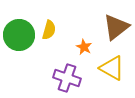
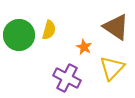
brown triangle: rotated 48 degrees counterclockwise
yellow triangle: rotated 44 degrees clockwise
purple cross: rotated 8 degrees clockwise
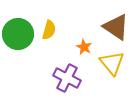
green circle: moved 1 px left, 1 px up
yellow triangle: moved 5 px up; rotated 24 degrees counterclockwise
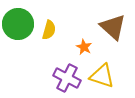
brown triangle: moved 3 px left; rotated 8 degrees clockwise
green circle: moved 10 px up
yellow triangle: moved 10 px left, 13 px down; rotated 32 degrees counterclockwise
